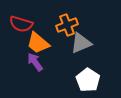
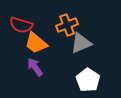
red semicircle: moved 1 px down
orange trapezoid: moved 2 px left
purple arrow: moved 5 px down
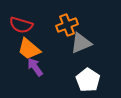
orange trapezoid: moved 7 px left, 6 px down
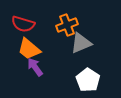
red semicircle: moved 2 px right, 1 px up
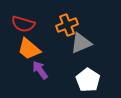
purple arrow: moved 5 px right, 3 px down
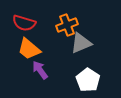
red semicircle: moved 1 px right, 1 px up
